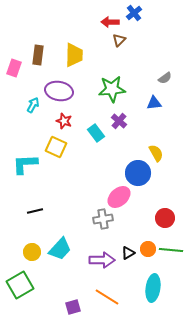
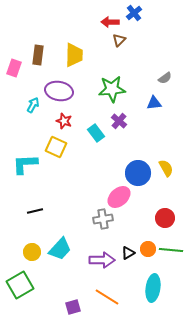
yellow semicircle: moved 10 px right, 15 px down
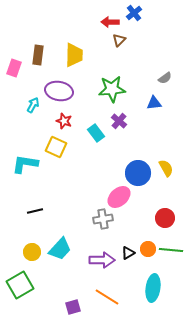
cyan L-shape: rotated 12 degrees clockwise
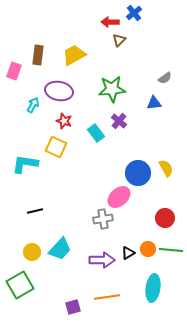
yellow trapezoid: rotated 120 degrees counterclockwise
pink rectangle: moved 3 px down
orange line: rotated 40 degrees counterclockwise
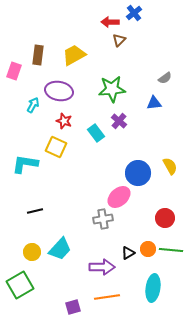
yellow semicircle: moved 4 px right, 2 px up
purple arrow: moved 7 px down
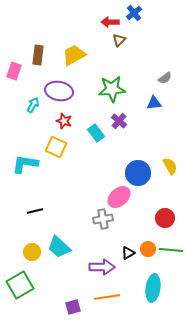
cyan trapezoid: moved 1 px left, 2 px up; rotated 90 degrees clockwise
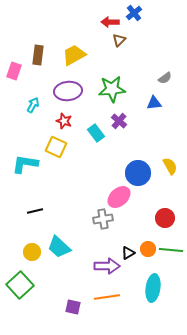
purple ellipse: moved 9 px right; rotated 16 degrees counterclockwise
purple arrow: moved 5 px right, 1 px up
green square: rotated 12 degrees counterclockwise
purple square: rotated 28 degrees clockwise
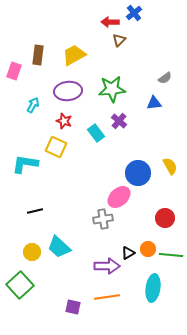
green line: moved 5 px down
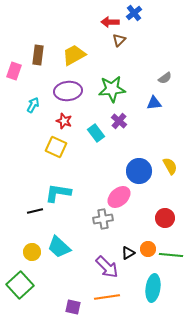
cyan L-shape: moved 33 px right, 29 px down
blue circle: moved 1 px right, 2 px up
purple arrow: moved 1 px down; rotated 45 degrees clockwise
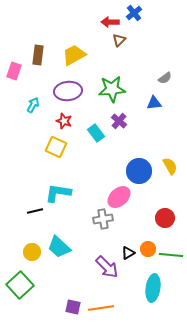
orange line: moved 6 px left, 11 px down
